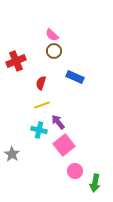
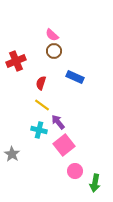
yellow line: rotated 56 degrees clockwise
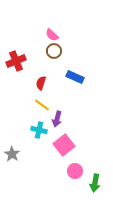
purple arrow: moved 1 px left, 3 px up; rotated 126 degrees counterclockwise
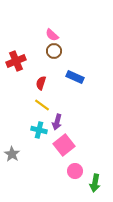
purple arrow: moved 3 px down
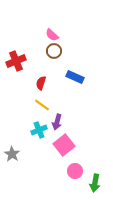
cyan cross: rotated 35 degrees counterclockwise
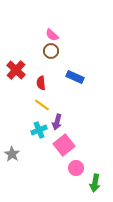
brown circle: moved 3 px left
red cross: moved 9 px down; rotated 24 degrees counterclockwise
red semicircle: rotated 24 degrees counterclockwise
pink circle: moved 1 px right, 3 px up
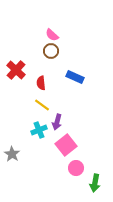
pink square: moved 2 px right
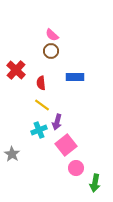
blue rectangle: rotated 24 degrees counterclockwise
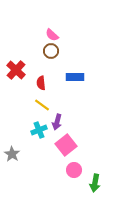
pink circle: moved 2 px left, 2 px down
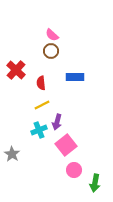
yellow line: rotated 63 degrees counterclockwise
